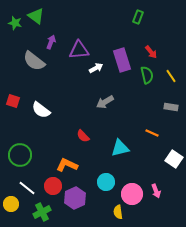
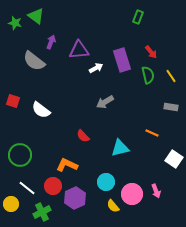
green semicircle: moved 1 px right
yellow semicircle: moved 5 px left, 6 px up; rotated 32 degrees counterclockwise
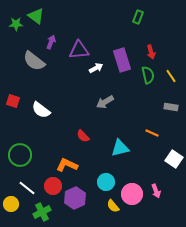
green star: moved 1 px right, 1 px down; rotated 16 degrees counterclockwise
red arrow: rotated 24 degrees clockwise
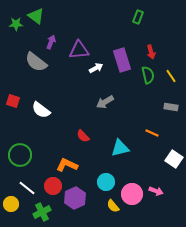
gray semicircle: moved 2 px right, 1 px down
pink arrow: rotated 48 degrees counterclockwise
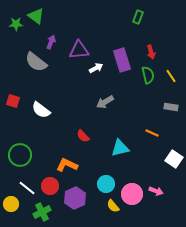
cyan circle: moved 2 px down
red circle: moved 3 px left
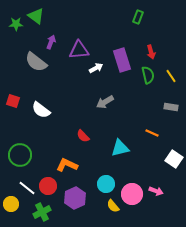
red circle: moved 2 px left
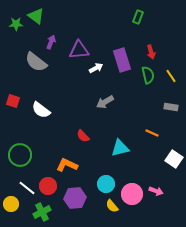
purple hexagon: rotated 20 degrees clockwise
yellow semicircle: moved 1 px left
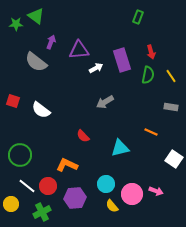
green semicircle: rotated 24 degrees clockwise
orange line: moved 1 px left, 1 px up
white line: moved 2 px up
